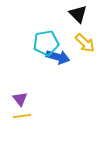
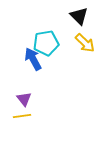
black triangle: moved 1 px right, 2 px down
blue arrow: moved 25 px left, 2 px down; rotated 135 degrees counterclockwise
purple triangle: moved 4 px right
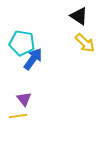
black triangle: rotated 12 degrees counterclockwise
cyan pentagon: moved 24 px left; rotated 20 degrees clockwise
blue arrow: rotated 65 degrees clockwise
yellow line: moved 4 px left
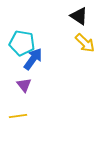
purple triangle: moved 14 px up
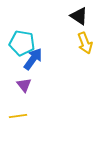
yellow arrow: rotated 25 degrees clockwise
